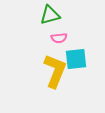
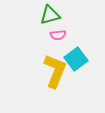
pink semicircle: moved 1 px left, 3 px up
cyan square: rotated 30 degrees counterclockwise
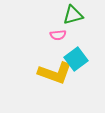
green triangle: moved 23 px right
yellow L-shape: moved 2 px down; rotated 88 degrees clockwise
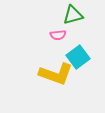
cyan square: moved 2 px right, 2 px up
yellow L-shape: moved 1 px right, 1 px down
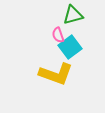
pink semicircle: rotated 77 degrees clockwise
cyan square: moved 8 px left, 10 px up
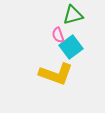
cyan square: moved 1 px right
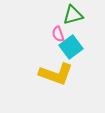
pink semicircle: moved 1 px up
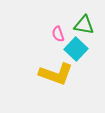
green triangle: moved 11 px right, 10 px down; rotated 25 degrees clockwise
cyan square: moved 5 px right, 2 px down; rotated 10 degrees counterclockwise
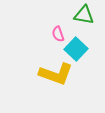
green triangle: moved 10 px up
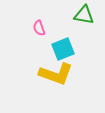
pink semicircle: moved 19 px left, 6 px up
cyan square: moved 13 px left; rotated 25 degrees clockwise
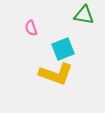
pink semicircle: moved 8 px left
